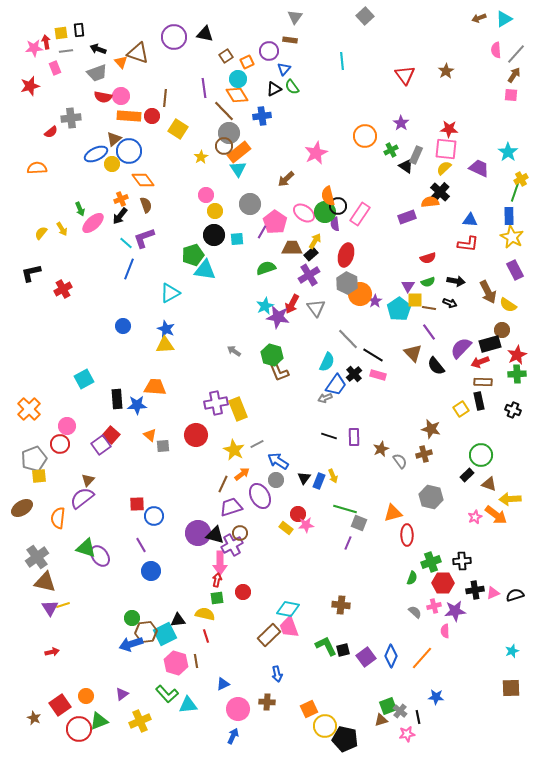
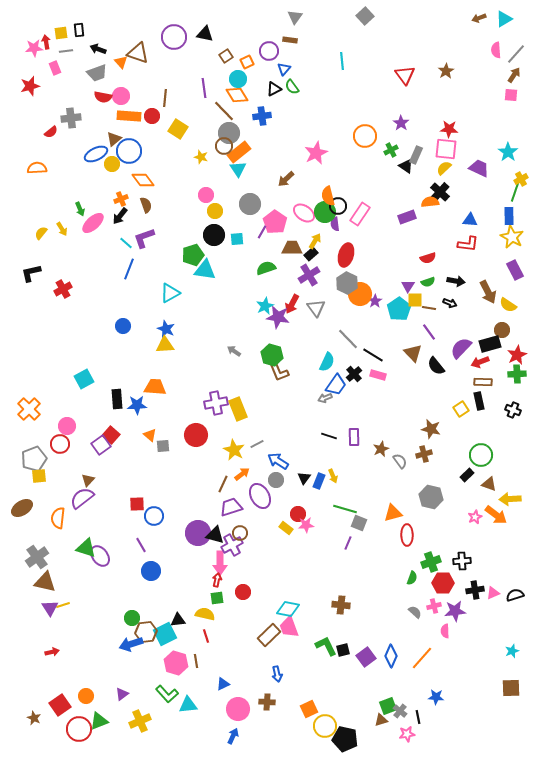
yellow star at (201, 157): rotated 24 degrees counterclockwise
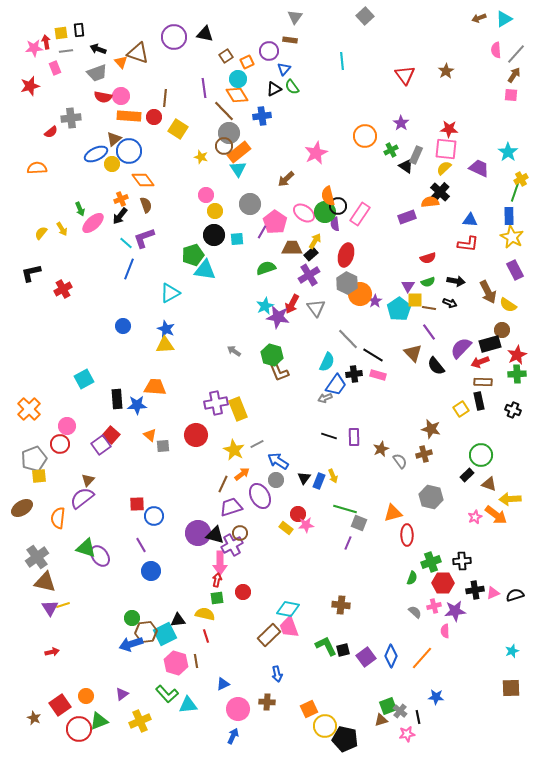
red circle at (152, 116): moved 2 px right, 1 px down
black cross at (354, 374): rotated 35 degrees clockwise
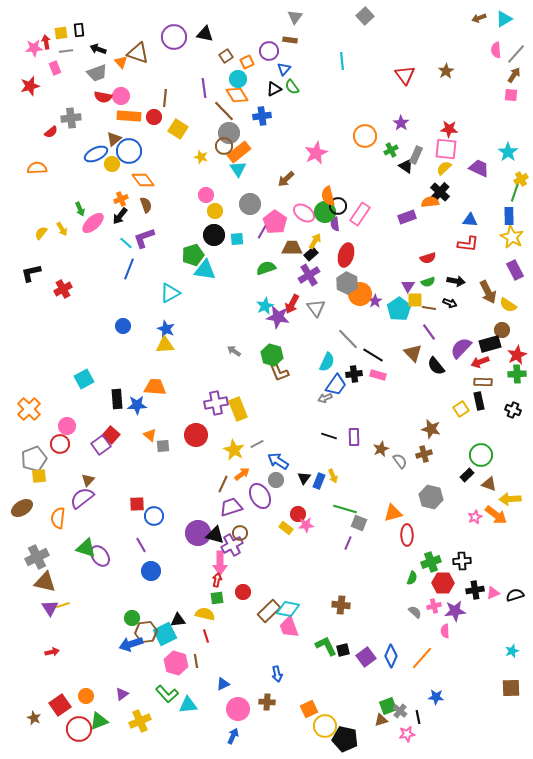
gray cross at (37, 557): rotated 10 degrees clockwise
brown rectangle at (269, 635): moved 24 px up
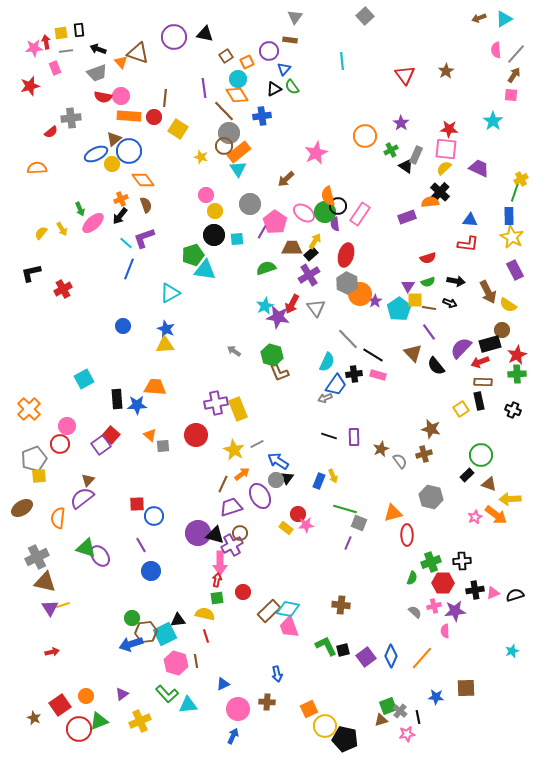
cyan star at (508, 152): moved 15 px left, 31 px up
black triangle at (304, 478): moved 17 px left
brown square at (511, 688): moved 45 px left
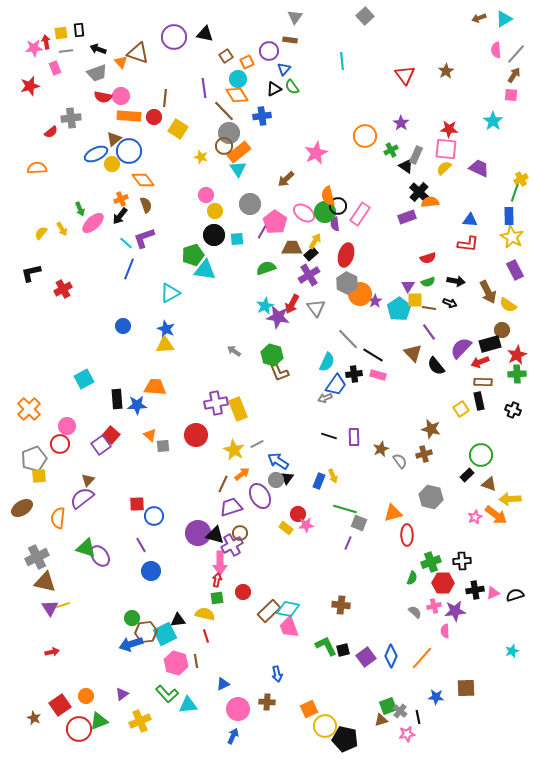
black cross at (440, 192): moved 21 px left
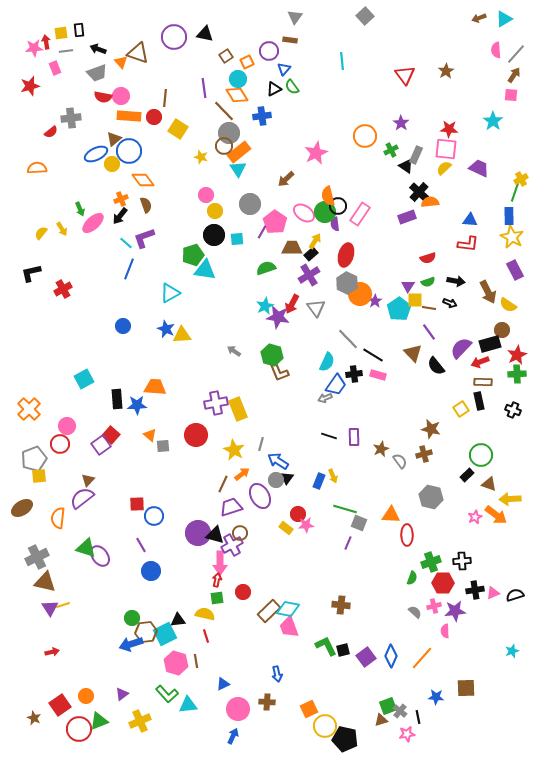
yellow triangle at (165, 345): moved 17 px right, 10 px up
gray line at (257, 444): moved 4 px right; rotated 48 degrees counterclockwise
orange triangle at (393, 513): moved 2 px left, 2 px down; rotated 18 degrees clockwise
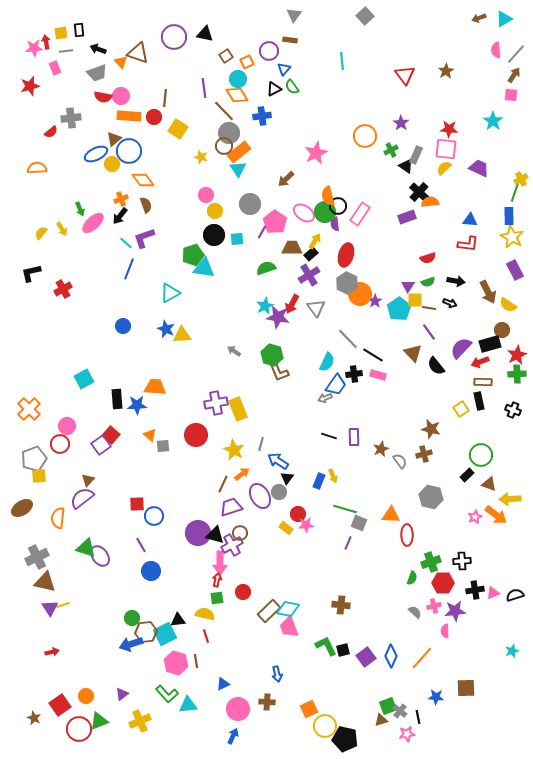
gray triangle at (295, 17): moved 1 px left, 2 px up
cyan triangle at (205, 270): moved 1 px left, 2 px up
gray circle at (276, 480): moved 3 px right, 12 px down
